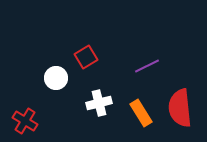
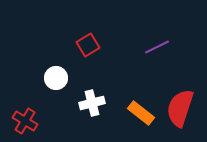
red square: moved 2 px right, 12 px up
purple line: moved 10 px right, 19 px up
white cross: moved 7 px left
red semicircle: rotated 24 degrees clockwise
orange rectangle: rotated 20 degrees counterclockwise
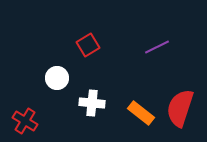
white circle: moved 1 px right
white cross: rotated 20 degrees clockwise
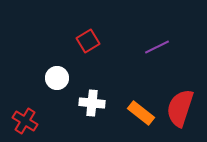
red square: moved 4 px up
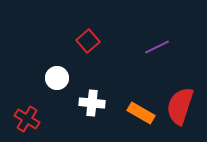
red square: rotated 10 degrees counterclockwise
red semicircle: moved 2 px up
orange rectangle: rotated 8 degrees counterclockwise
red cross: moved 2 px right, 2 px up
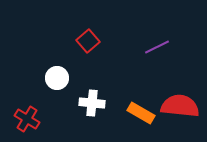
red semicircle: rotated 78 degrees clockwise
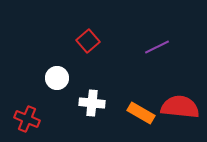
red semicircle: moved 1 px down
red cross: rotated 10 degrees counterclockwise
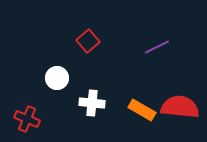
orange rectangle: moved 1 px right, 3 px up
